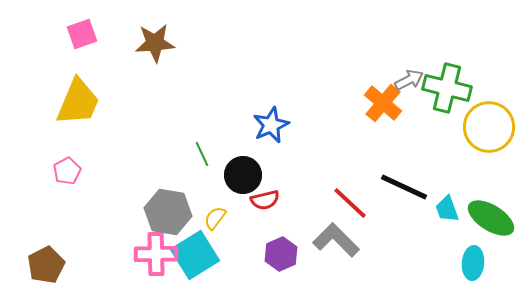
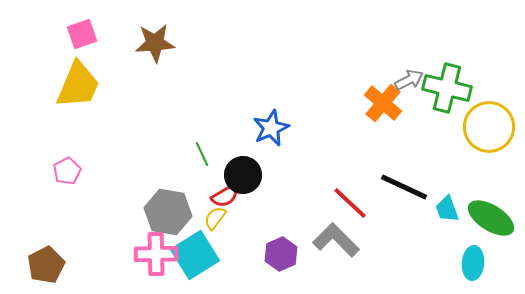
yellow trapezoid: moved 17 px up
blue star: moved 3 px down
red semicircle: moved 40 px left, 4 px up; rotated 16 degrees counterclockwise
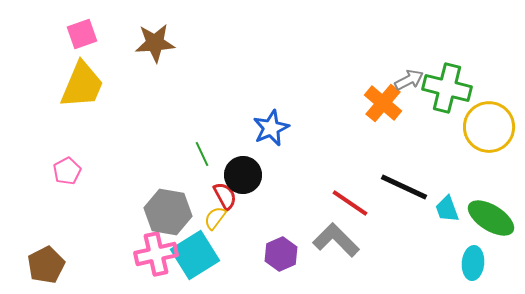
yellow trapezoid: moved 4 px right
red semicircle: rotated 88 degrees counterclockwise
red line: rotated 9 degrees counterclockwise
pink cross: rotated 12 degrees counterclockwise
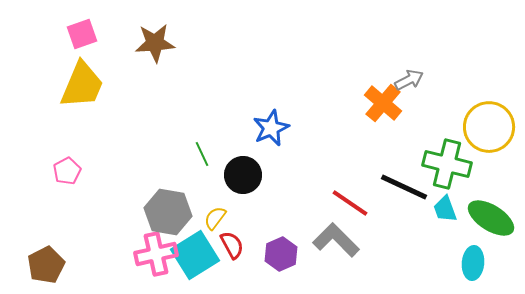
green cross: moved 76 px down
red semicircle: moved 7 px right, 49 px down
cyan trapezoid: moved 2 px left
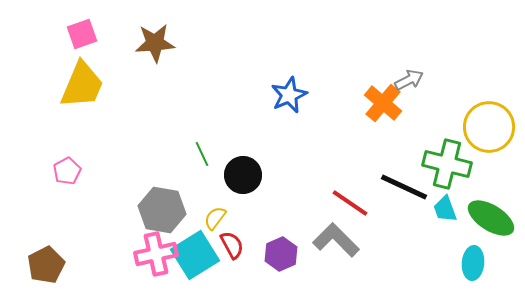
blue star: moved 18 px right, 33 px up
gray hexagon: moved 6 px left, 2 px up
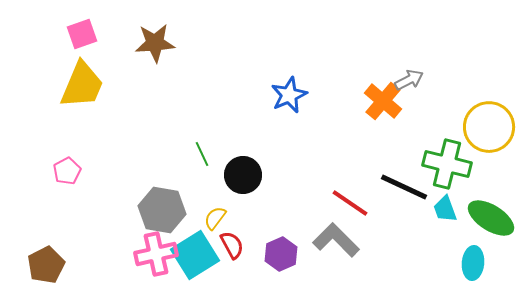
orange cross: moved 2 px up
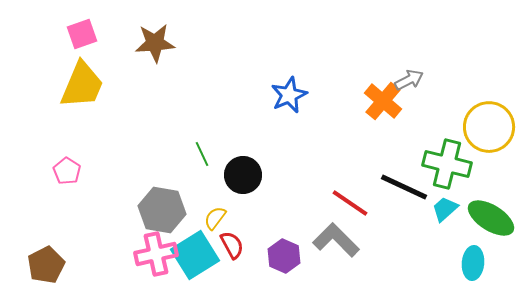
pink pentagon: rotated 12 degrees counterclockwise
cyan trapezoid: rotated 68 degrees clockwise
purple hexagon: moved 3 px right, 2 px down; rotated 12 degrees counterclockwise
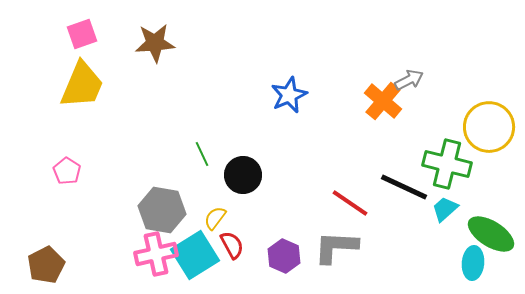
green ellipse: moved 16 px down
gray L-shape: moved 7 px down; rotated 42 degrees counterclockwise
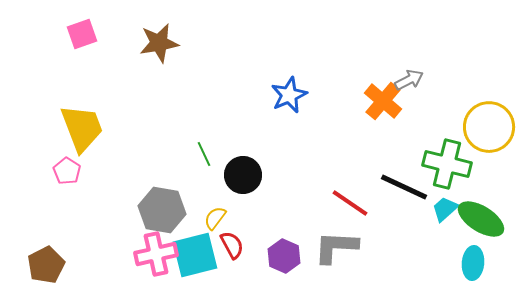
brown star: moved 4 px right; rotated 6 degrees counterclockwise
yellow trapezoid: moved 43 px down; rotated 44 degrees counterclockwise
green line: moved 2 px right
green ellipse: moved 10 px left, 15 px up
cyan square: rotated 18 degrees clockwise
